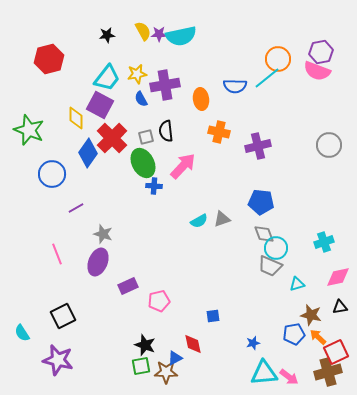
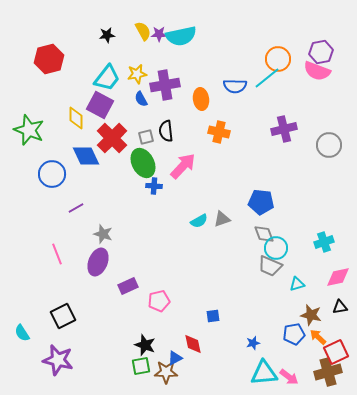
purple cross at (258, 146): moved 26 px right, 17 px up
blue diamond at (88, 153): moved 2 px left, 3 px down; rotated 60 degrees counterclockwise
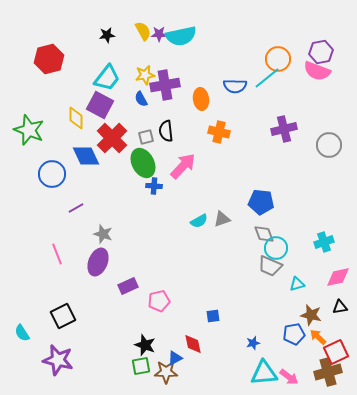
yellow star at (137, 74): moved 8 px right, 1 px down
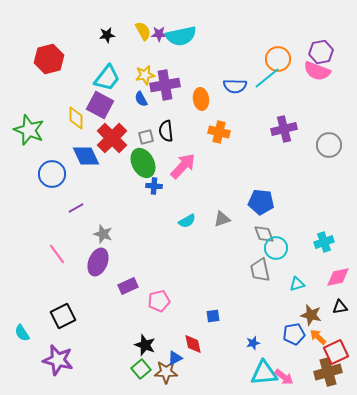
cyan semicircle at (199, 221): moved 12 px left
pink line at (57, 254): rotated 15 degrees counterclockwise
gray trapezoid at (270, 266): moved 10 px left, 4 px down; rotated 55 degrees clockwise
green square at (141, 366): moved 3 px down; rotated 30 degrees counterclockwise
pink arrow at (289, 377): moved 5 px left
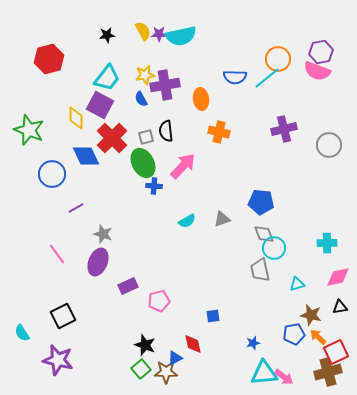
blue semicircle at (235, 86): moved 9 px up
cyan cross at (324, 242): moved 3 px right, 1 px down; rotated 18 degrees clockwise
cyan circle at (276, 248): moved 2 px left
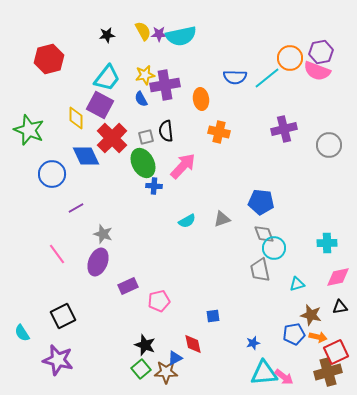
orange circle at (278, 59): moved 12 px right, 1 px up
orange arrow at (318, 337): rotated 150 degrees clockwise
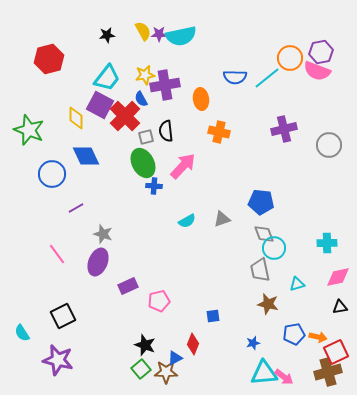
red cross at (112, 138): moved 13 px right, 22 px up
brown star at (311, 315): moved 43 px left, 11 px up
red diamond at (193, 344): rotated 35 degrees clockwise
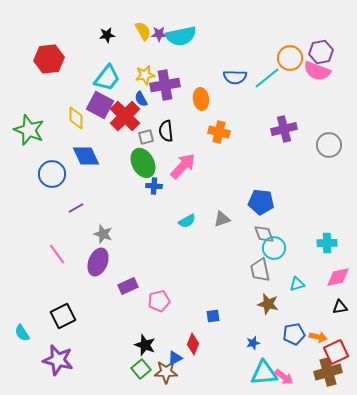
red hexagon at (49, 59): rotated 8 degrees clockwise
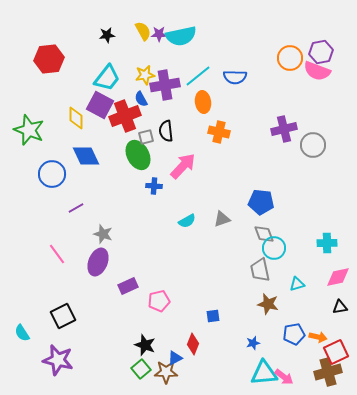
cyan line at (267, 78): moved 69 px left, 2 px up
orange ellipse at (201, 99): moved 2 px right, 3 px down
red cross at (125, 116): rotated 24 degrees clockwise
gray circle at (329, 145): moved 16 px left
green ellipse at (143, 163): moved 5 px left, 8 px up
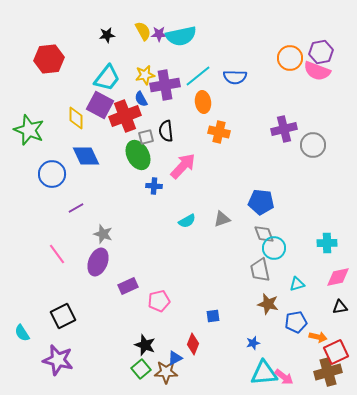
blue pentagon at (294, 334): moved 2 px right, 12 px up
